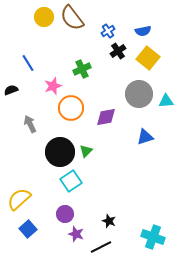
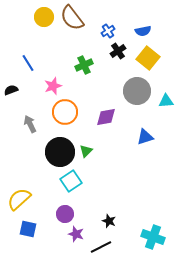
green cross: moved 2 px right, 4 px up
gray circle: moved 2 px left, 3 px up
orange circle: moved 6 px left, 4 px down
blue square: rotated 36 degrees counterclockwise
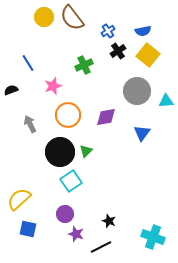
yellow square: moved 3 px up
orange circle: moved 3 px right, 3 px down
blue triangle: moved 3 px left, 4 px up; rotated 36 degrees counterclockwise
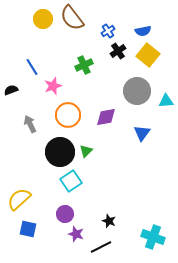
yellow circle: moved 1 px left, 2 px down
blue line: moved 4 px right, 4 px down
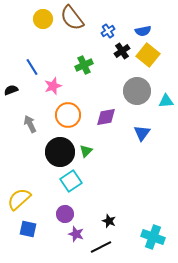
black cross: moved 4 px right
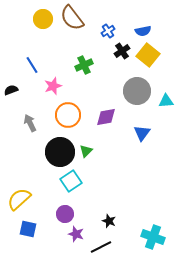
blue line: moved 2 px up
gray arrow: moved 1 px up
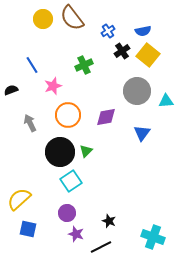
purple circle: moved 2 px right, 1 px up
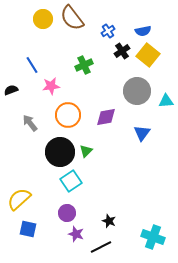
pink star: moved 2 px left; rotated 12 degrees clockwise
gray arrow: rotated 12 degrees counterclockwise
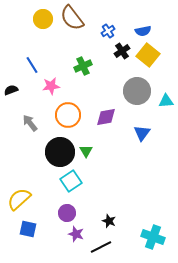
green cross: moved 1 px left, 1 px down
green triangle: rotated 16 degrees counterclockwise
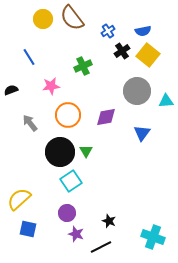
blue line: moved 3 px left, 8 px up
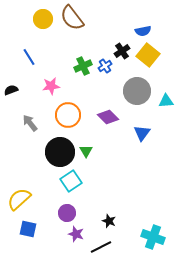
blue cross: moved 3 px left, 35 px down
purple diamond: moved 2 px right; rotated 55 degrees clockwise
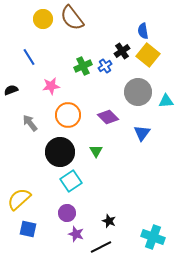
blue semicircle: rotated 91 degrees clockwise
gray circle: moved 1 px right, 1 px down
green triangle: moved 10 px right
